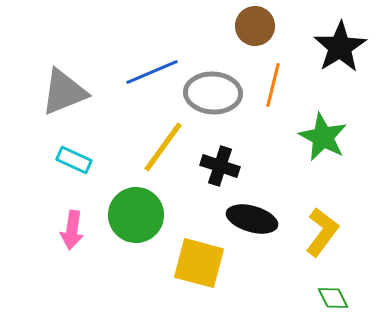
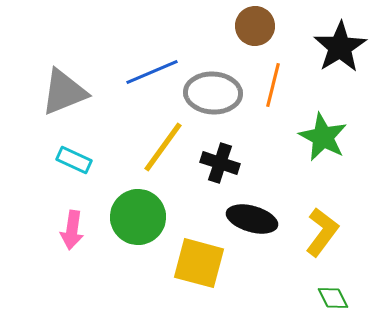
black cross: moved 3 px up
green circle: moved 2 px right, 2 px down
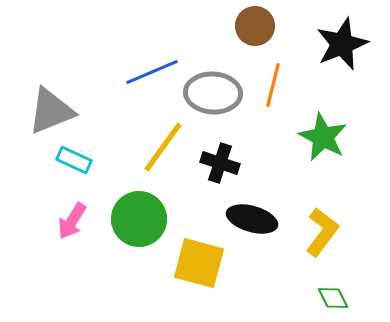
black star: moved 2 px right, 3 px up; rotated 10 degrees clockwise
gray triangle: moved 13 px left, 19 px down
green circle: moved 1 px right, 2 px down
pink arrow: moved 9 px up; rotated 24 degrees clockwise
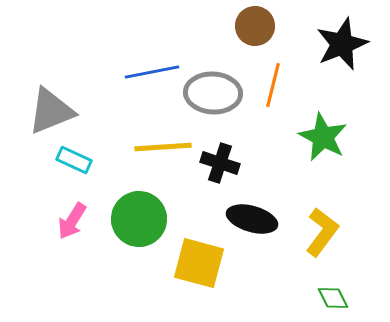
blue line: rotated 12 degrees clockwise
yellow line: rotated 50 degrees clockwise
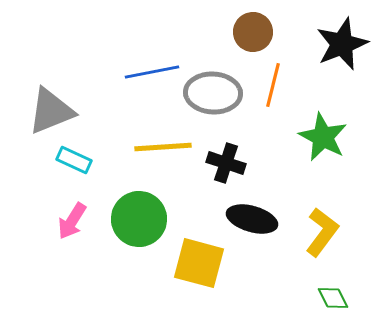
brown circle: moved 2 px left, 6 px down
black cross: moved 6 px right
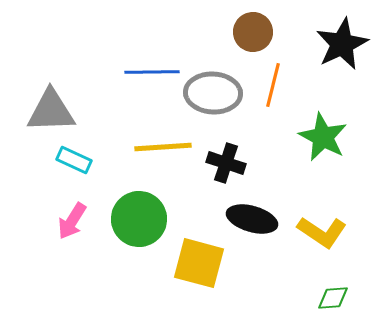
black star: rotated 4 degrees counterclockwise
blue line: rotated 10 degrees clockwise
gray triangle: rotated 20 degrees clockwise
yellow L-shape: rotated 87 degrees clockwise
green diamond: rotated 68 degrees counterclockwise
